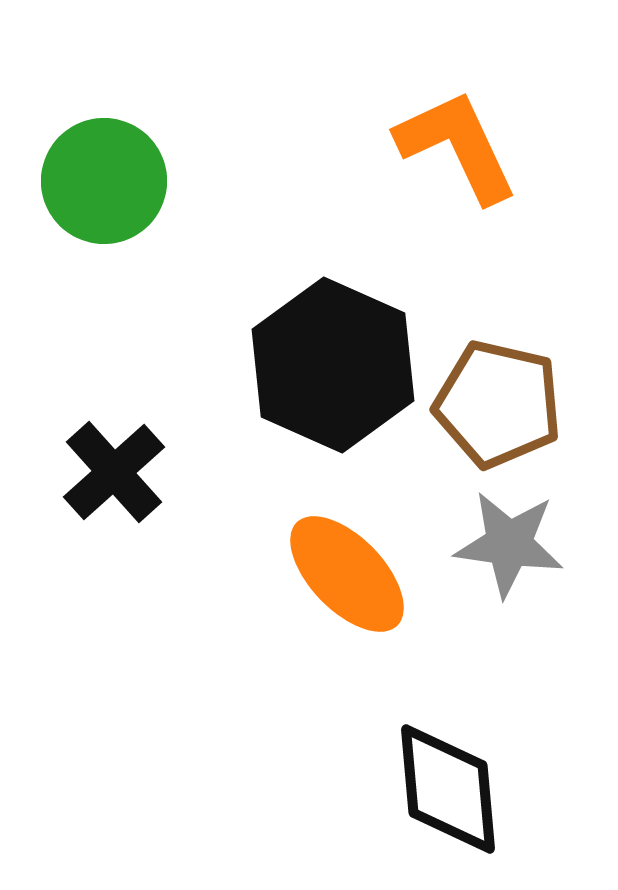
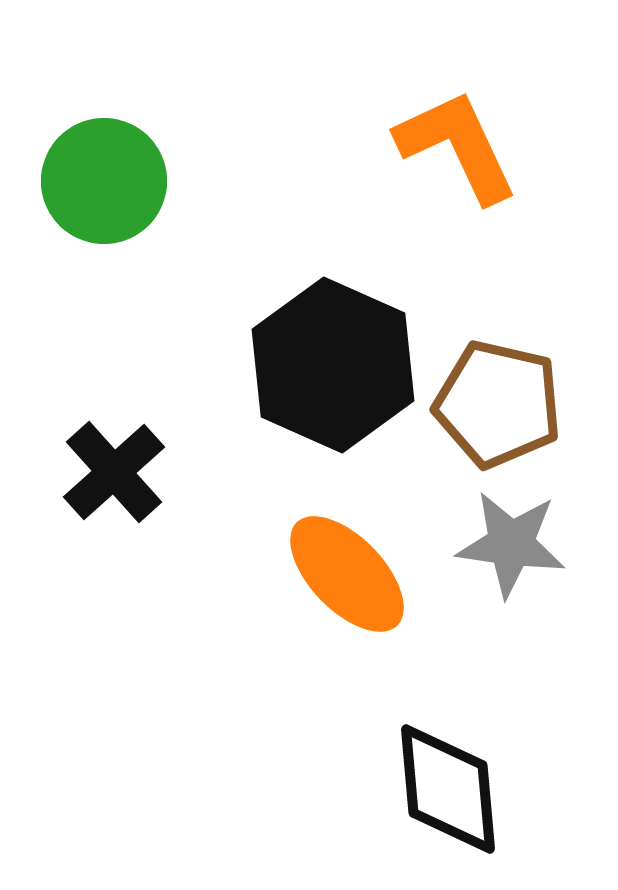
gray star: moved 2 px right
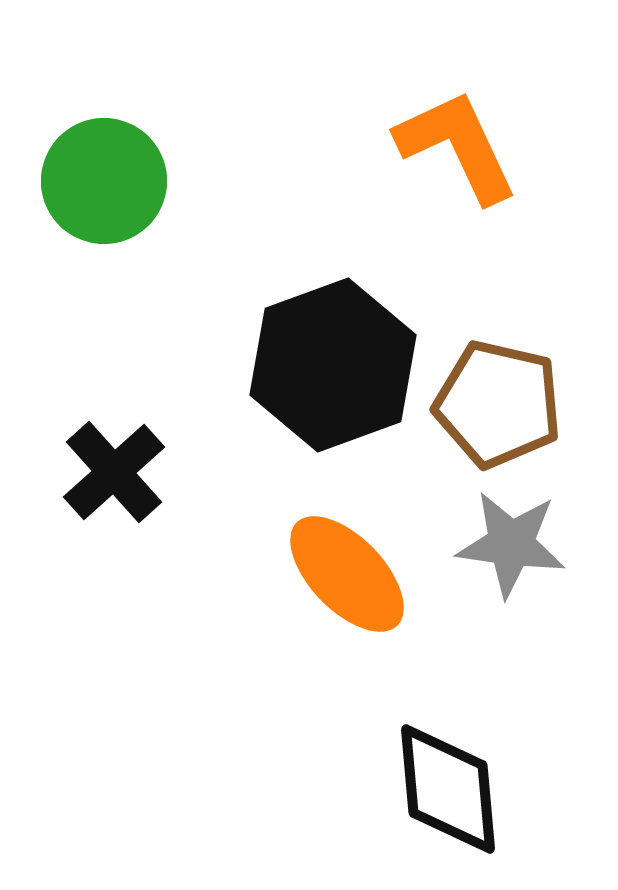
black hexagon: rotated 16 degrees clockwise
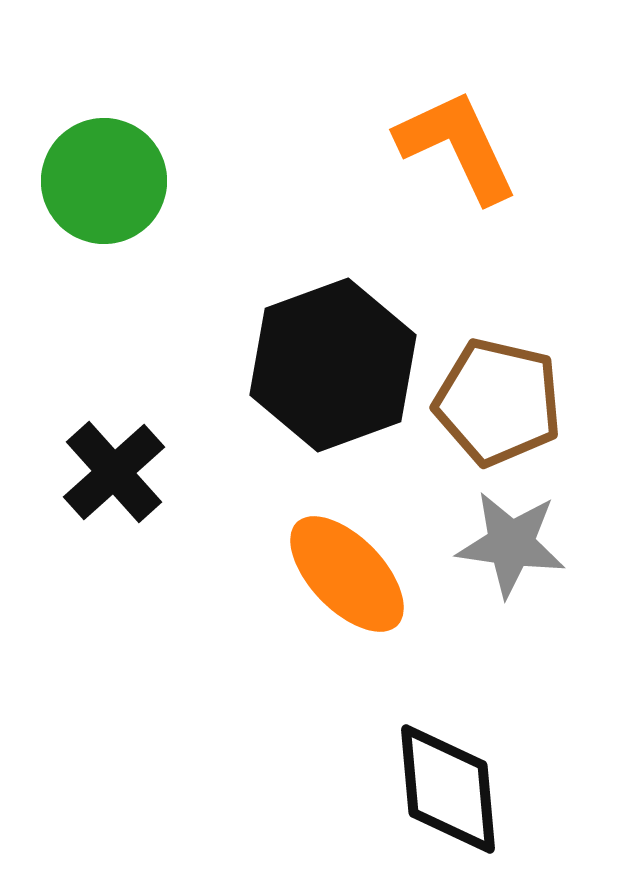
brown pentagon: moved 2 px up
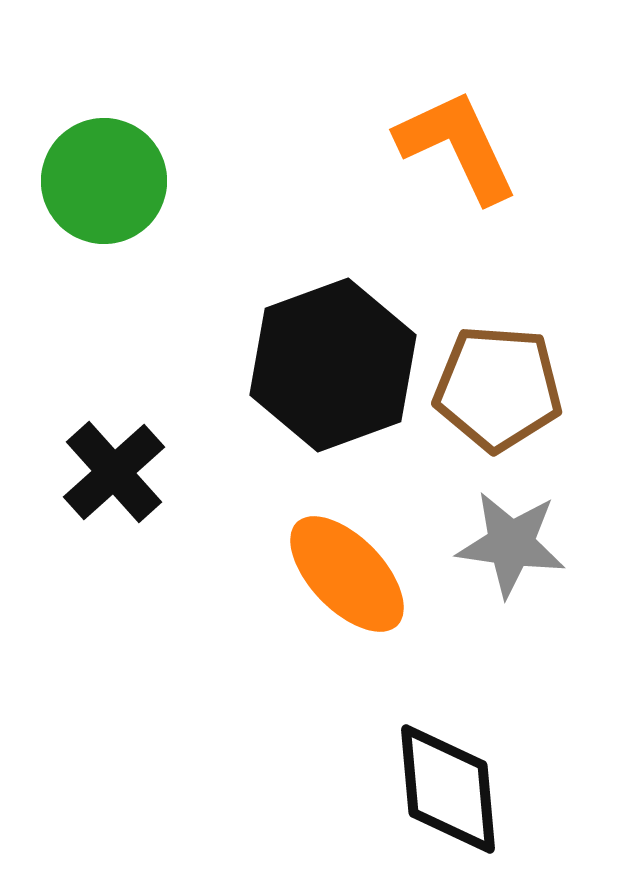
brown pentagon: moved 14 px up; rotated 9 degrees counterclockwise
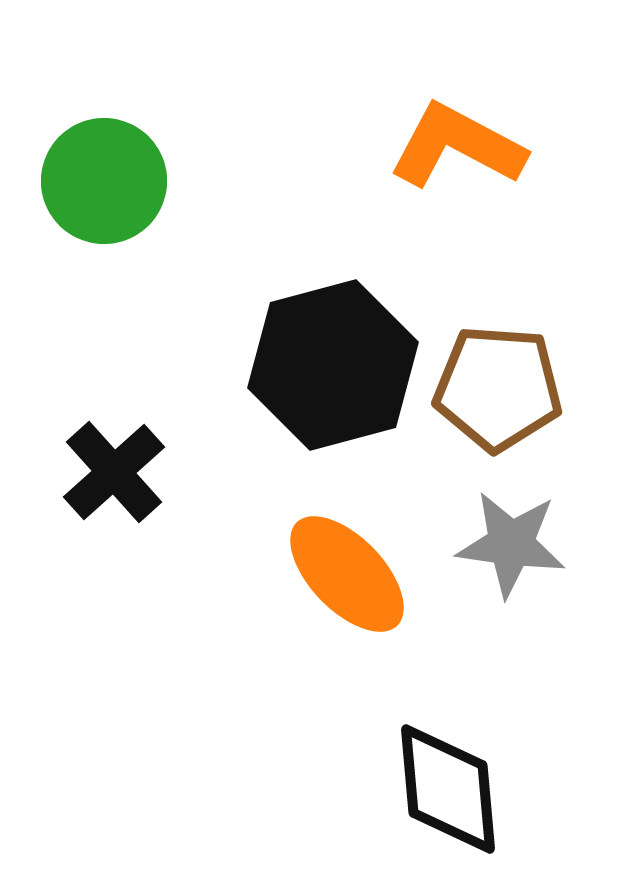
orange L-shape: rotated 37 degrees counterclockwise
black hexagon: rotated 5 degrees clockwise
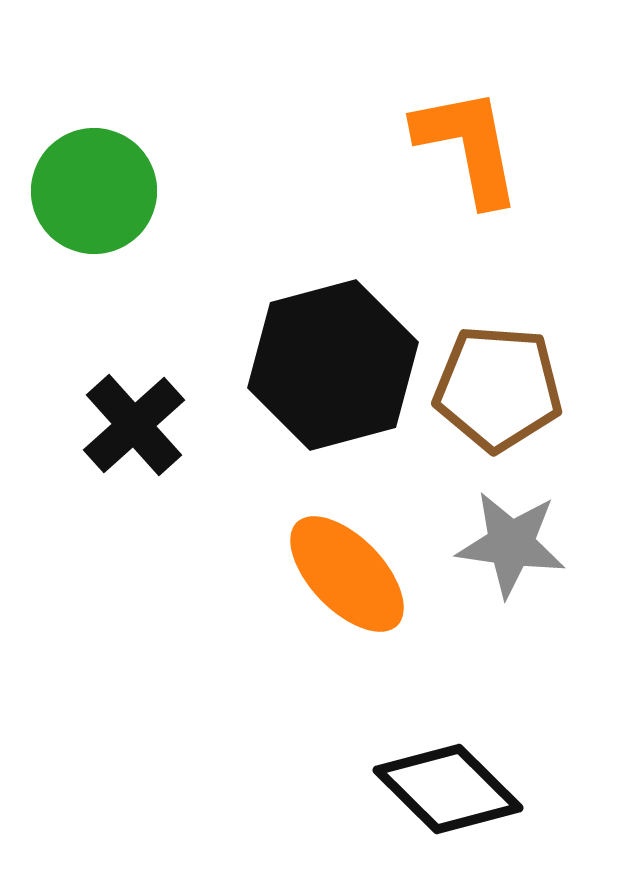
orange L-shape: moved 11 px right; rotated 51 degrees clockwise
green circle: moved 10 px left, 10 px down
black cross: moved 20 px right, 47 px up
black diamond: rotated 40 degrees counterclockwise
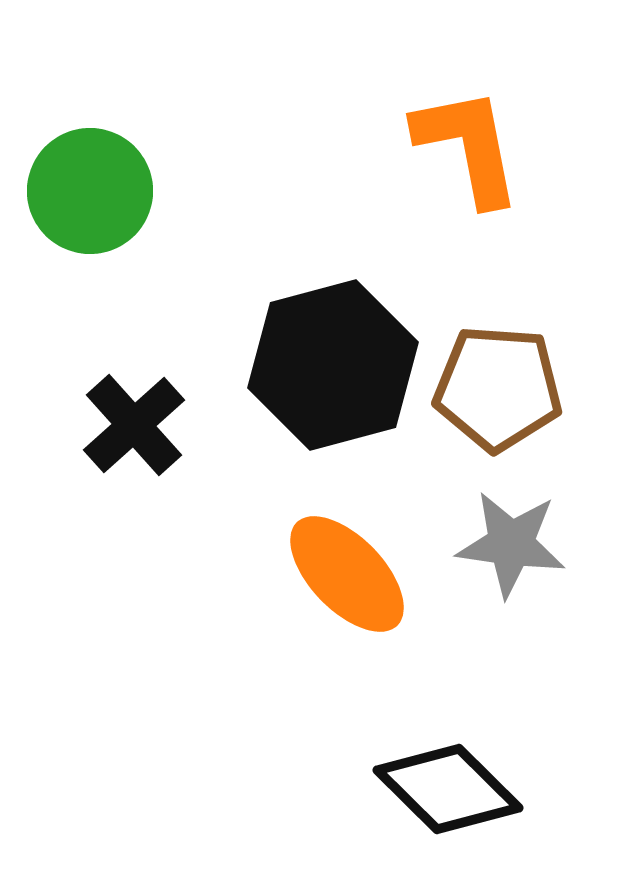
green circle: moved 4 px left
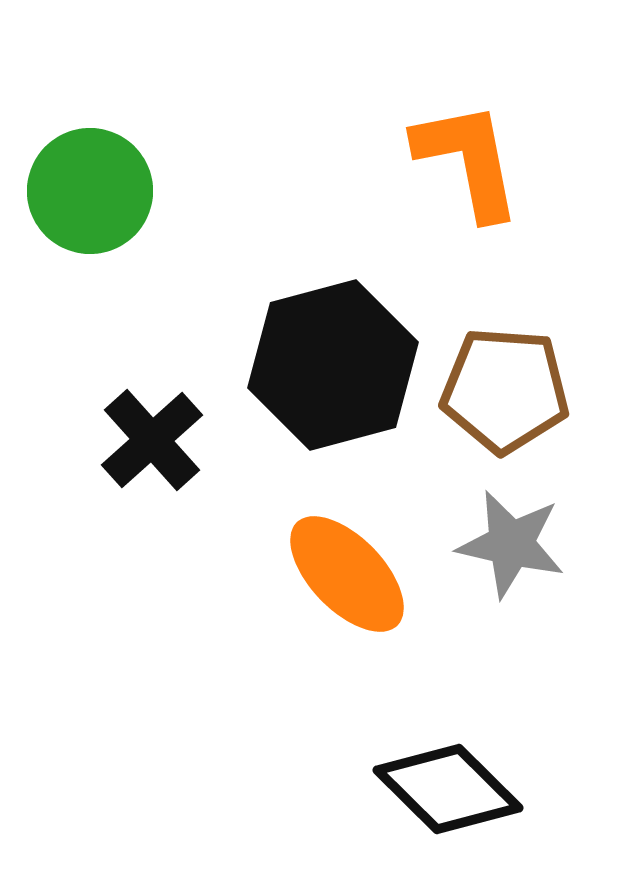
orange L-shape: moved 14 px down
brown pentagon: moved 7 px right, 2 px down
black cross: moved 18 px right, 15 px down
gray star: rotated 5 degrees clockwise
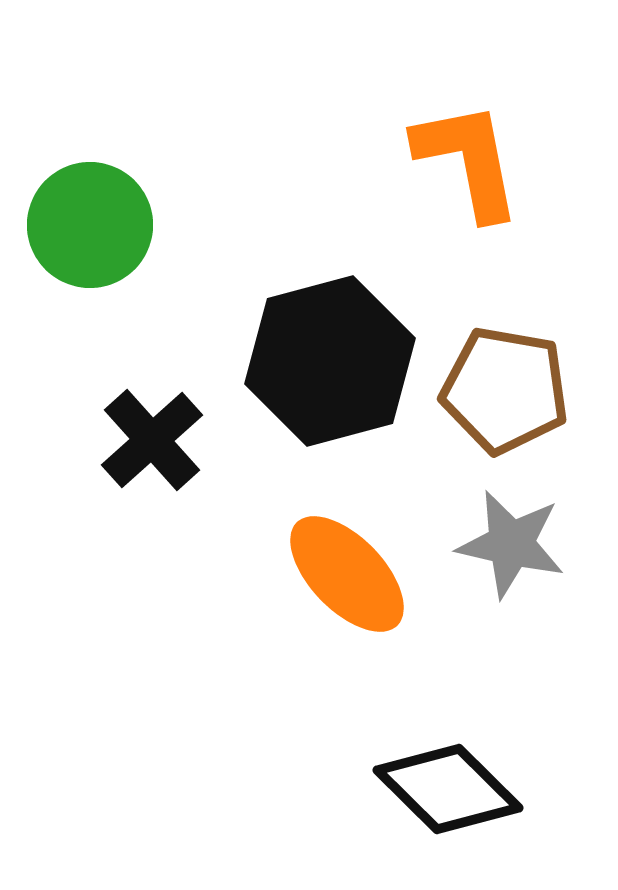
green circle: moved 34 px down
black hexagon: moved 3 px left, 4 px up
brown pentagon: rotated 6 degrees clockwise
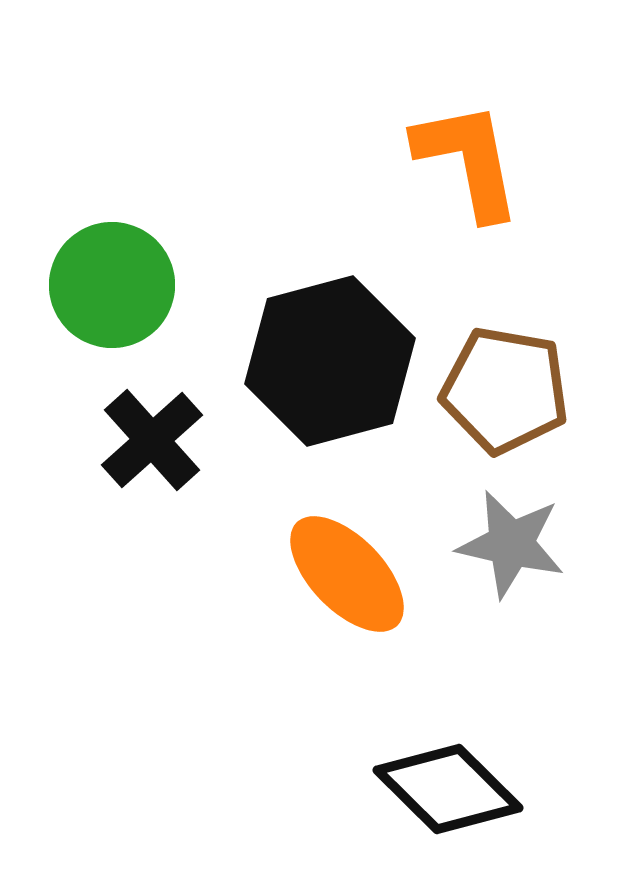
green circle: moved 22 px right, 60 px down
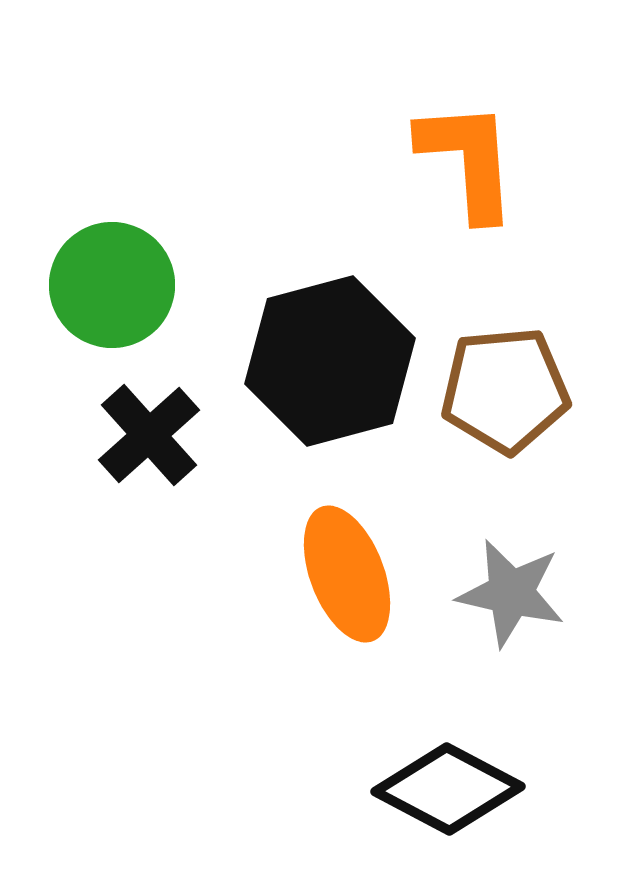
orange L-shape: rotated 7 degrees clockwise
brown pentagon: rotated 15 degrees counterclockwise
black cross: moved 3 px left, 5 px up
gray star: moved 49 px down
orange ellipse: rotated 23 degrees clockwise
black diamond: rotated 17 degrees counterclockwise
